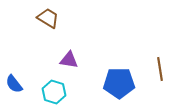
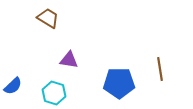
blue semicircle: moved 1 px left, 2 px down; rotated 96 degrees counterclockwise
cyan hexagon: moved 1 px down
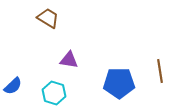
brown line: moved 2 px down
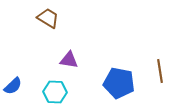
blue pentagon: rotated 12 degrees clockwise
cyan hexagon: moved 1 px right, 1 px up; rotated 15 degrees counterclockwise
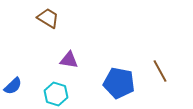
brown line: rotated 20 degrees counterclockwise
cyan hexagon: moved 1 px right, 2 px down; rotated 15 degrees clockwise
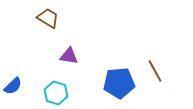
purple triangle: moved 4 px up
brown line: moved 5 px left
blue pentagon: rotated 16 degrees counterclockwise
cyan hexagon: moved 1 px up
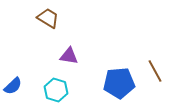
cyan hexagon: moved 3 px up
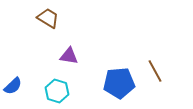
cyan hexagon: moved 1 px right, 1 px down
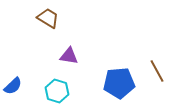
brown line: moved 2 px right
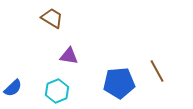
brown trapezoid: moved 4 px right
blue semicircle: moved 2 px down
cyan hexagon: rotated 20 degrees clockwise
